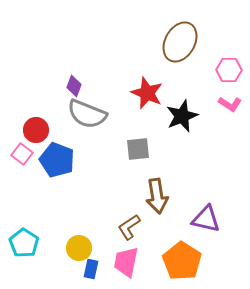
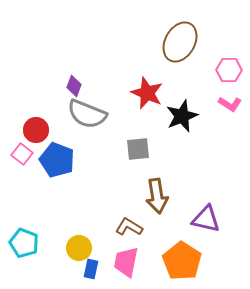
brown L-shape: rotated 64 degrees clockwise
cyan pentagon: rotated 12 degrees counterclockwise
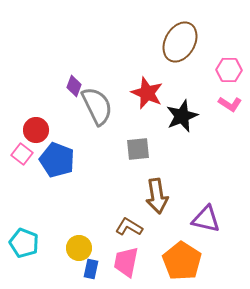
gray semicircle: moved 10 px right, 8 px up; rotated 138 degrees counterclockwise
